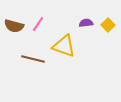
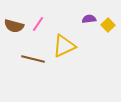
purple semicircle: moved 3 px right, 4 px up
yellow triangle: rotated 45 degrees counterclockwise
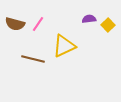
brown semicircle: moved 1 px right, 2 px up
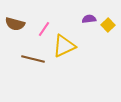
pink line: moved 6 px right, 5 px down
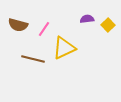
purple semicircle: moved 2 px left
brown semicircle: moved 3 px right, 1 px down
yellow triangle: moved 2 px down
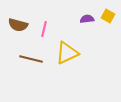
yellow square: moved 9 px up; rotated 16 degrees counterclockwise
pink line: rotated 21 degrees counterclockwise
yellow triangle: moved 3 px right, 5 px down
brown line: moved 2 px left
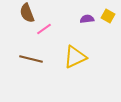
brown semicircle: moved 9 px right, 12 px up; rotated 54 degrees clockwise
pink line: rotated 42 degrees clockwise
yellow triangle: moved 8 px right, 4 px down
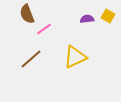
brown semicircle: moved 1 px down
brown line: rotated 55 degrees counterclockwise
